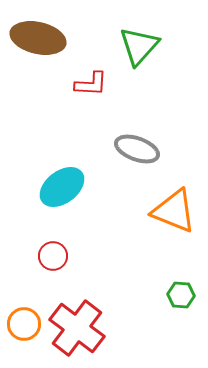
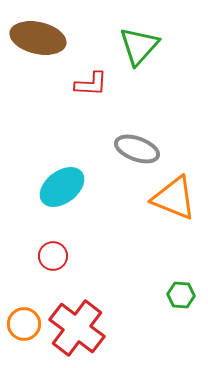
orange triangle: moved 13 px up
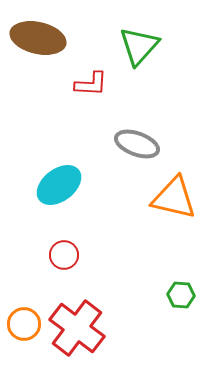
gray ellipse: moved 5 px up
cyan ellipse: moved 3 px left, 2 px up
orange triangle: rotated 9 degrees counterclockwise
red circle: moved 11 px right, 1 px up
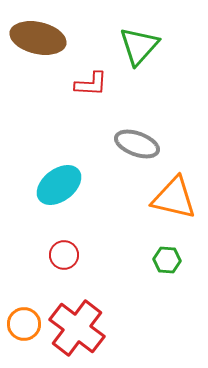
green hexagon: moved 14 px left, 35 px up
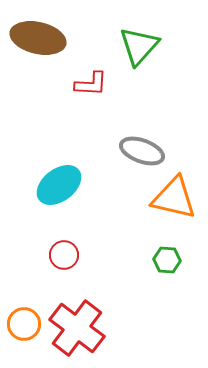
gray ellipse: moved 5 px right, 7 px down
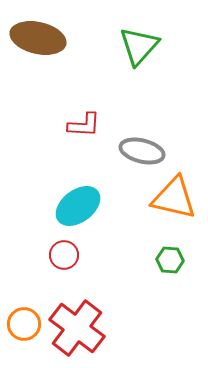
red L-shape: moved 7 px left, 41 px down
gray ellipse: rotated 6 degrees counterclockwise
cyan ellipse: moved 19 px right, 21 px down
green hexagon: moved 3 px right
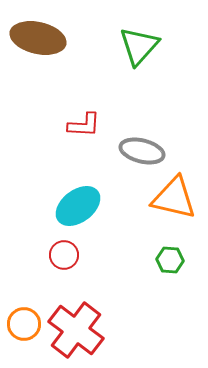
red cross: moved 1 px left, 2 px down
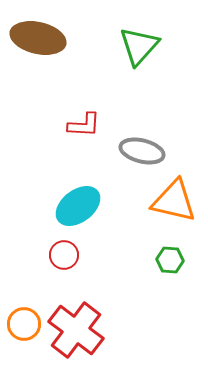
orange triangle: moved 3 px down
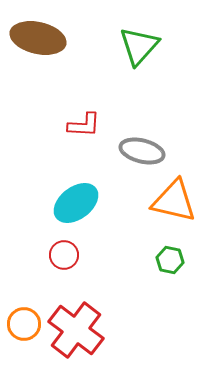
cyan ellipse: moved 2 px left, 3 px up
green hexagon: rotated 8 degrees clockwise
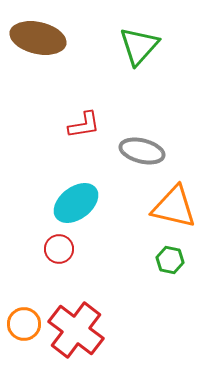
red L-shape: rotated 12 degrees counterclockwise
orange triangle: moved 6 px down
red circle: moved 5 px left, 6 px up
